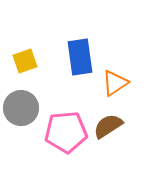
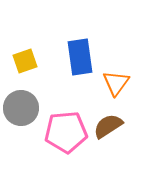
orange triangle: moved 1 px right; rotated 20 degrees counterclockwise
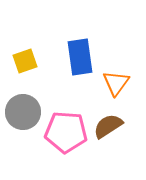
gray circle: moved 2 px right, 4 px down
pink pentagon: rotated 9 degrees clockwise
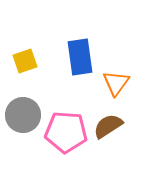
gray circle: moved 3 px down
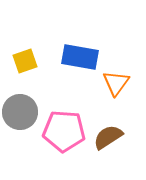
blue rectangle: rotated 72 degrees counterclockwise
gray circle: moved 3 px left, 3 px up
brown semicircle: moved 11 px down
pink pentagon: moved 2 px left, 1 px up
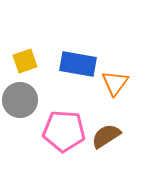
blue rectangle: moved 2 px left, 7 px down
orange triangle: moved 1 px left
gray circle: moved 12 px up
brown semicircle: moved 2 px left, 1 px up
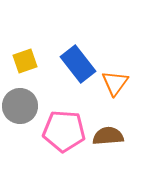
blue rectangle: rotated 42 degrees clockwise
gray circle: moved 6 px down
brown semicircle: moved 2 px right; rotated 28 degrees clockwise
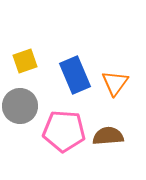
blue rectangle: moved 3 px left, 11 px down; rotated 15 degrees clockwise
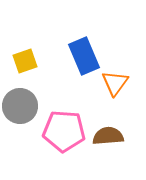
blue rectangle: moved 9 px right, 19 px up
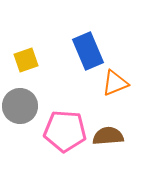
blue rectangle: moved 4 px right, 5 px up
yellow square: moved 1 px right, 1 px up
orange triangle: rotated 32 degrees clockwise
pink pentagon: moved 1 px right
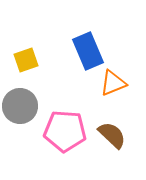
orange triangle: moved 2 px left
brown semicircle: moved 4 px right, 1 px up; rotated 48 degrees clockwise
